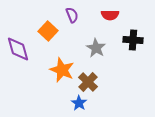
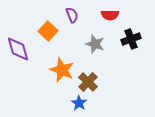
black cross: moved 2 px left, 1 px up; rotated 24 degrees counterclockwise
gray star: moved 1 px left, 4 px up; rotated 12 degrees counterclockwise
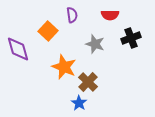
purple semicircle: rotated 14 degrees clockwise
black cross: moved 1 px up
orange star: moved 2 px right, 3 px up
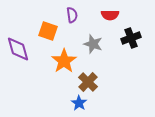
orange square: rotated 24 degrees counterclockwise
gray star: moved 2 px left
orange star: moved 6 px up; rotated 15 degrees clockwise
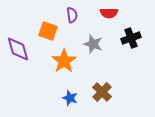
red semicircle: moved 1 px left, 2 px up
brown cross: moved 14 px right, 10 px down
blue star: moved 9 px left, 5 px up; rotated 14 degrees counterclockwise
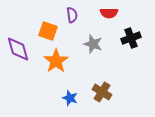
orange star: moved 8 px left
brown cross: rotated 12 degrees counterclockwise
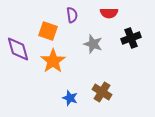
orange star: moved 3 px left
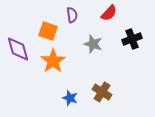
red semicircle: rotated 48 degrees counterclockwise
black cross: moved 1 px right, 1 px down
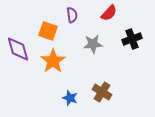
gray star: rotated 24 degrees counterclockwise
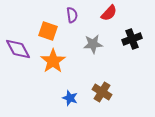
purple diamond: rotated 12 degrees counterclockwise
